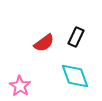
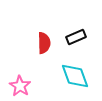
black rectangle: rotated 42 degrees clockwise
red semicircle: rotated 55 degrees counterclockwise
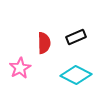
cyan diamond: moved 1 px right, 1 px up; rotated 44 degrees counterclockwise
pink star: moved 18 px up; rotated 10 degrees clockwise
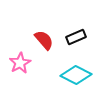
red semicircle: moved 3 px up; rotated 40 degrees counterclockwise
pink star: moved 5 px up
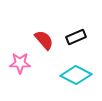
pink star: rotated 30 degrees clockwise
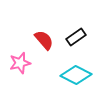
black rectangle: rotated 12 degrees counterclockwise
pink star: rotated 15 degrees counterclockwise
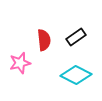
red semicircle: rotated 35 degrees clockwise
